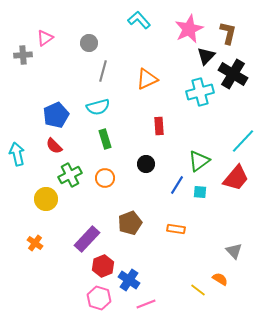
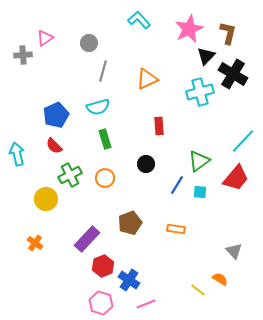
pink hexagon: moved 2 px right, 5 px down
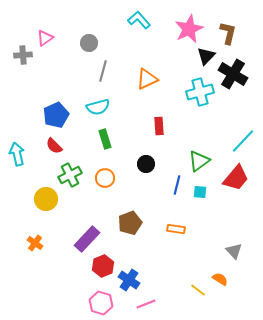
blue line: rotated 18 degrees counterclockwise
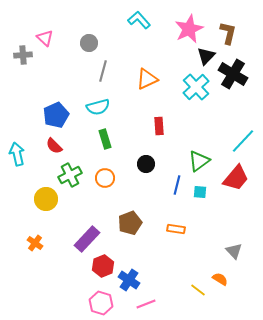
pink triangle: rotated 42 degrees counterclockwise
cyan cross: moved 4 px left, 5 px up; rotated 28 degrees counterclockwise
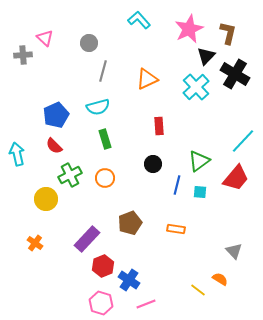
black cross: moved 2 px right
black circle: moved 7 px right
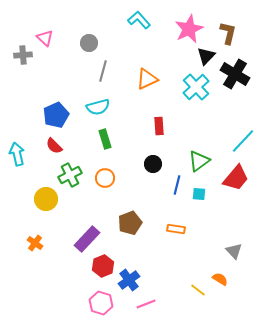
cyan square: moved 1 px left, 2 px down
blue cross: rotated 20 degrees clockwise
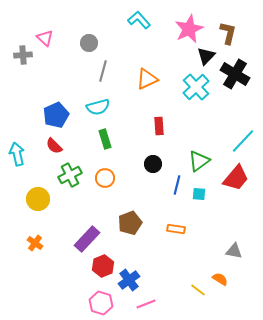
yellow circle: moved 8 px left
gray triangle: rotated 36 degrees counterclockwise
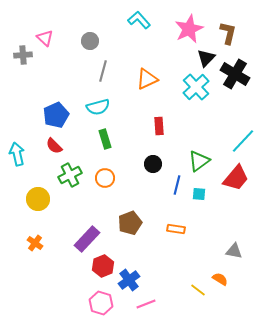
gray circle: moved 1 px right, 2 px up
black triangle: moved 2 px down
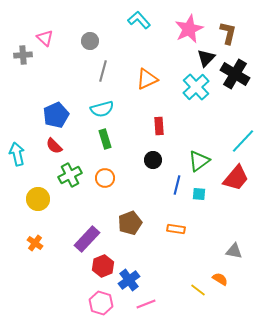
cyan semicircle: moved 4 px right, 2 px down
black circle: moved 4 px up
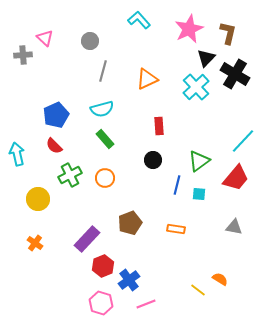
green rectangle: rotated 24 degrees counterclockwise
gray triangle: moved 24 px up
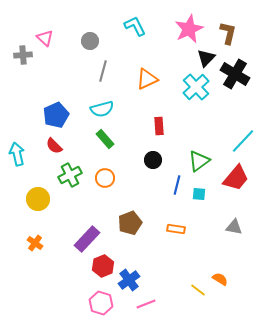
cyan L-shape: moved 4 px left, 6 px down; rotated 15 degrees clockwise
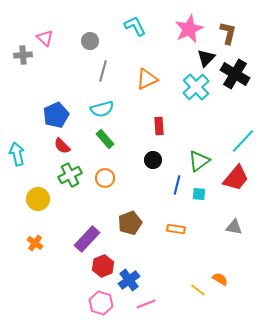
red semicircle: moved 8 px right
